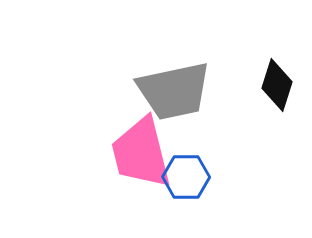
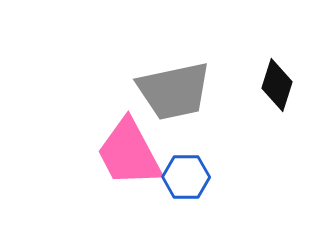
pink trapezoid: moved 12 px left; rotated 14 degrees counterclockwise
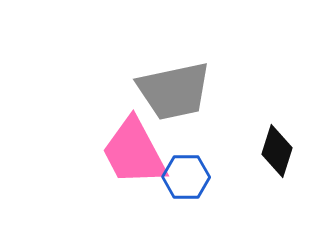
black diamond: moved 66 px down
pink trapezoid: moved 5 px right, 1 px up
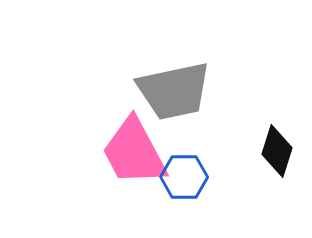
blue hexagon: moved 2 px left
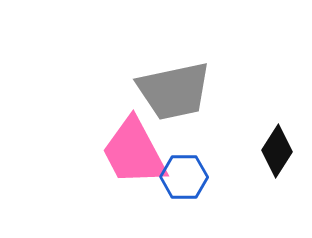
black diamond: rotated 15 degrees clockwise
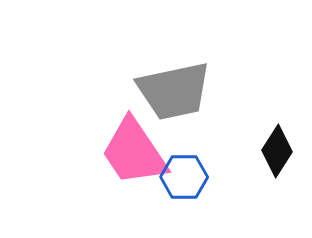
pink trapezoid: rotated 6 degrees counterclockwise
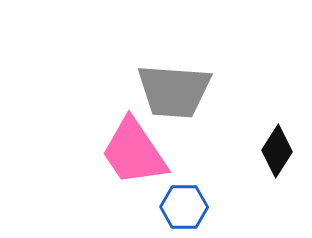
gray trapezoid: rotated 16 degrees clockwise
blue hexagon: moved 30 px down
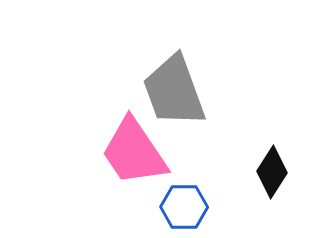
gray trapezoid: rotated 66 degrees clockwise
black diamond: moved 5 px left, 21 px down
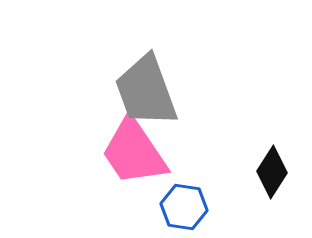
gray trapezoid: moved 28 px left
blue hexagon: rotated 9 degrees clockwise
